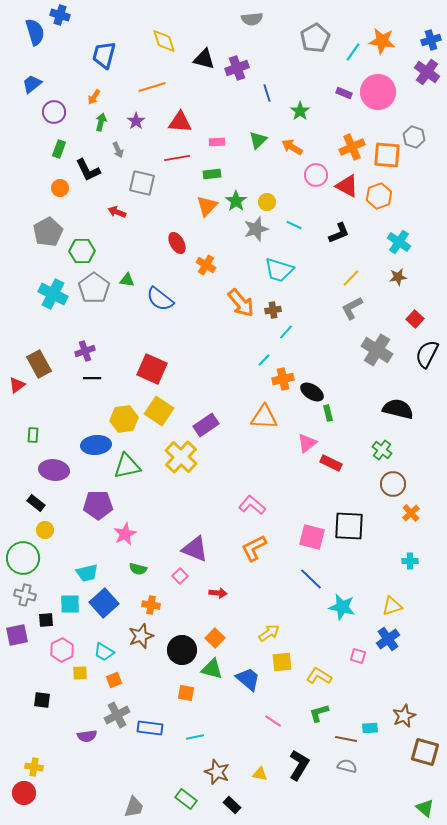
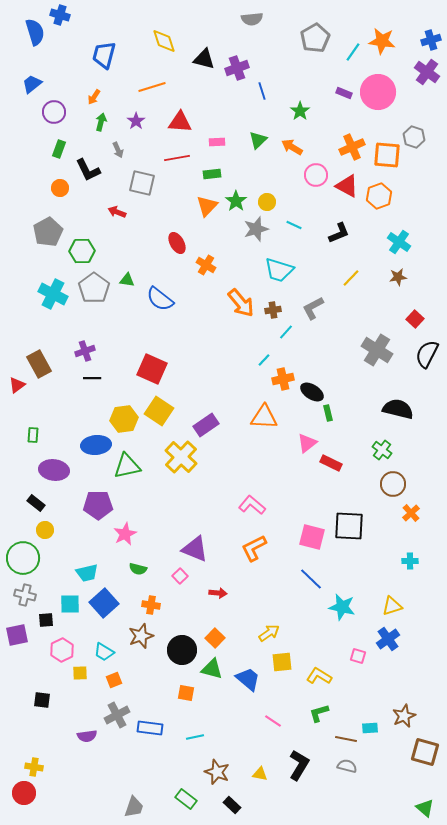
blue line at (267, 93): moved 5 px left, 2 px up
gray L-shape at (352, 308): moved 39 px left
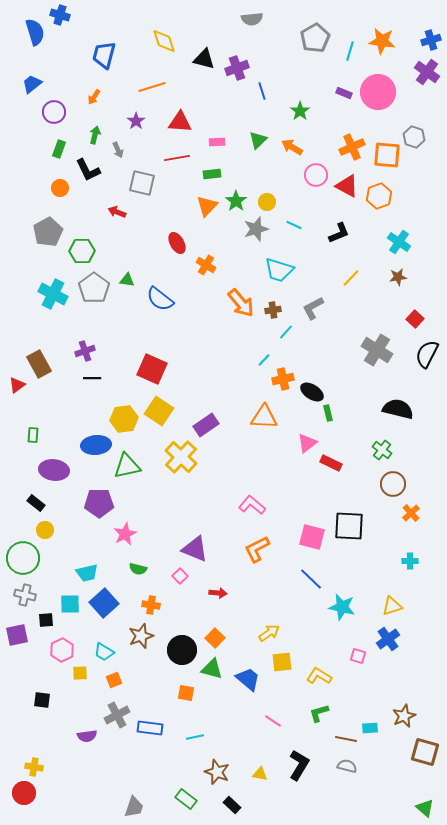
cyan line at (353, 52): moved 3 px left, 1 px up; rotated 18 degrees counterclockwise
green arrow at (101, 122): moved 6 px left, 13 px down
purple pentagon at (98, 505): moved 1 px right, 2 px up
orange L-shape at (254, 548): moved 3 px right, 1 px down
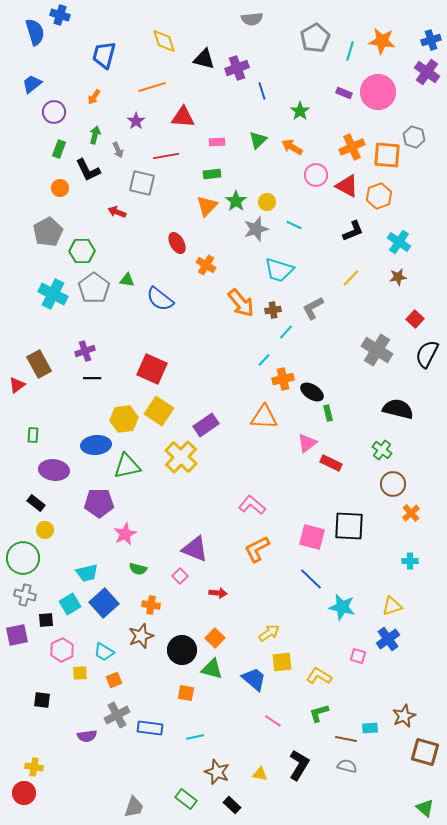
red triangle at (180, 122): moved 3 px right, 5 px up
red line at (177, 158): moved 11 px left, 2 px up
black L-shape at (339, 233): moved 14 px right, 2 px up
cyan square at (70, 604): rotated 30 degrees counterclockwise
blue trapezoid at (248, 679): moved 6 px right
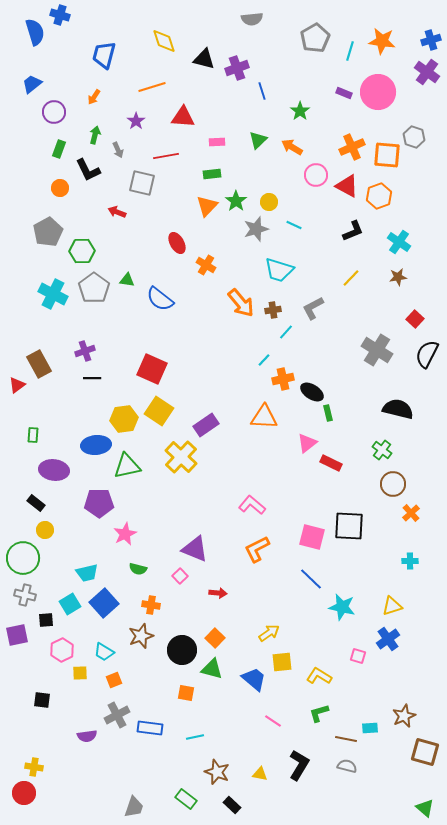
yellow circle at (267, 202): moved 2 px right
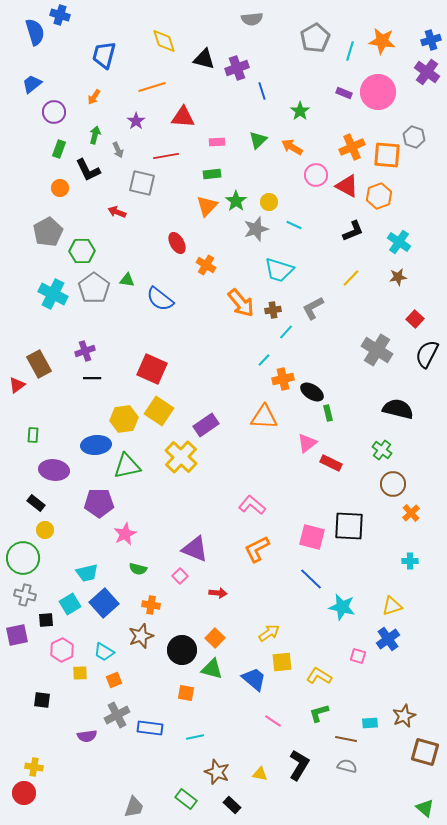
cyan rectangle at (370, 728): moved 5 px up
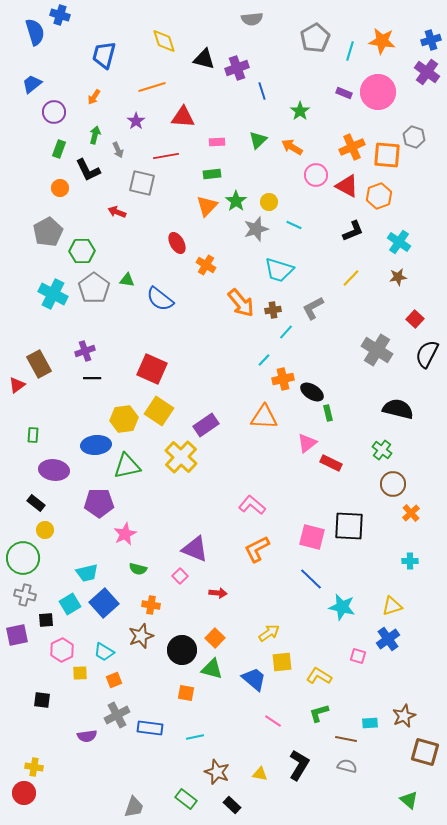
green triangle at (425, 808): moved 16 px left, 8 px up
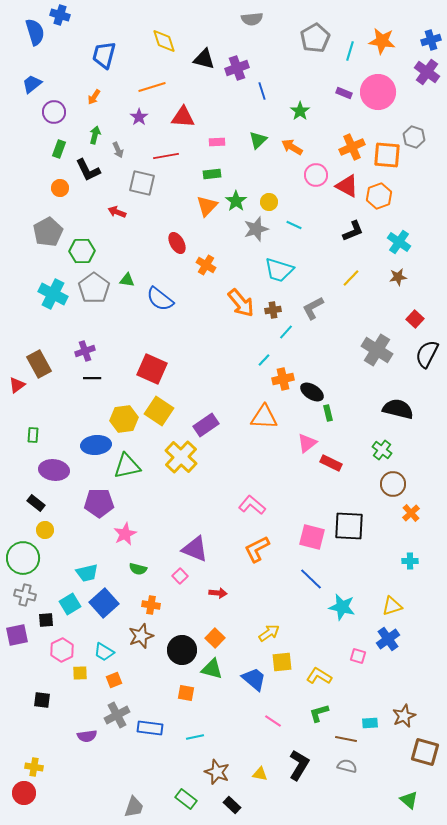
purple star at (136, 121): moved 3 px right, 4 px up
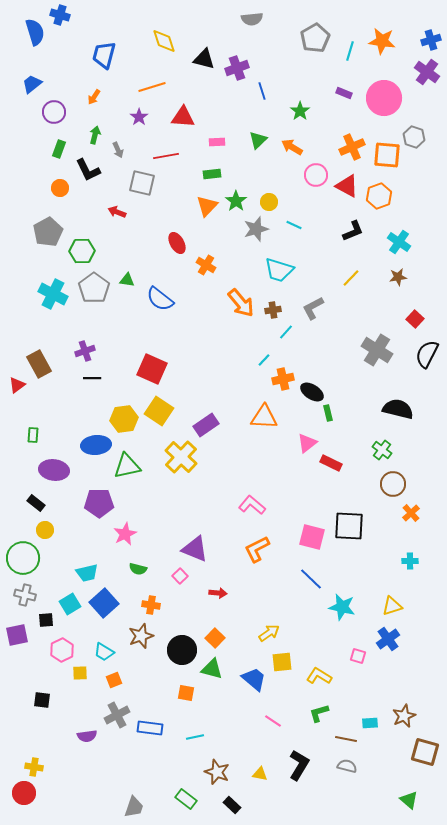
pink circle at (378, 92): moved 6 px right, 6 px down
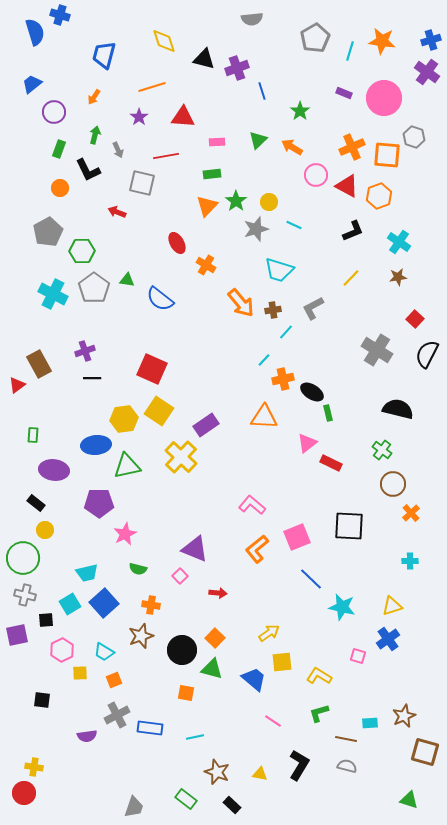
pink square at (312, 537): moved 15 px left; rotated 36 degrees counterclockwise
orange L-shape at (257, 549): rotated 12 degrees counterclockwise
green triangle at (409, 800): rotated 24 degrees counterclockwise
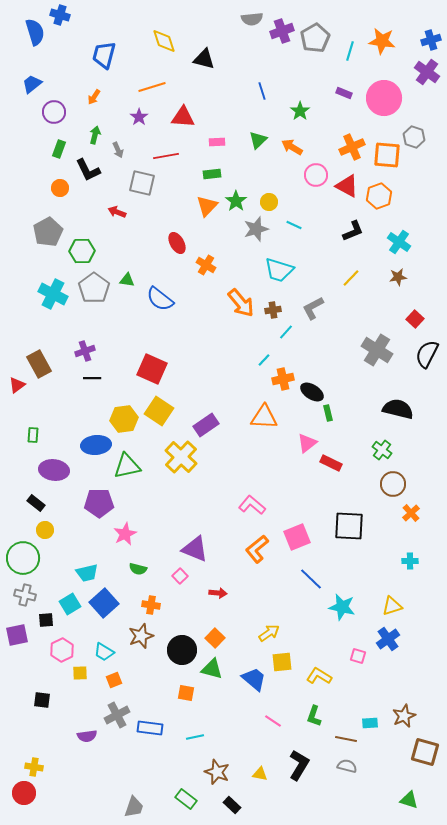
purple cross at (237, 68): moved 45 px right, 37 px up
green L-shape at (319, 713): moved 5 px left, 3 px down; rotated 55 degrees counterclockwise
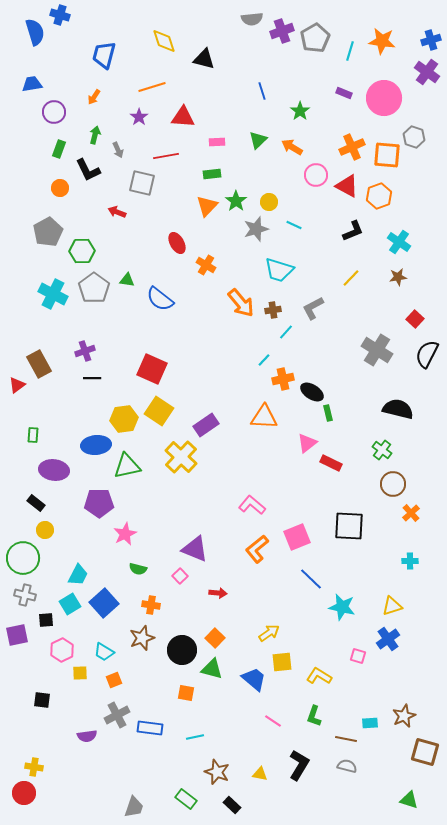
blue trapezoid at (32, 84): rotated 30 degrees clockwise
cyan trapezoid at (87, 573): moved 9 px left, 2 px down; rotated 50 degrees counterclockwise
brown star at (141, 636): moved 1 px right, 2 px down
